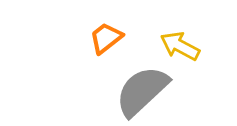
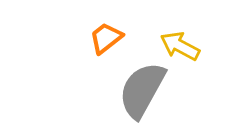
gray semicircle: moved 1 px up; rotated 18 degrees counterclockwise
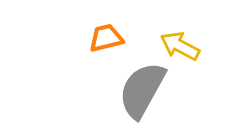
orange trapezoid: rotated 24 degrees clockwise
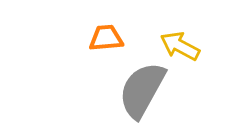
orange trapezoid: rotated 9 degrees clockwise
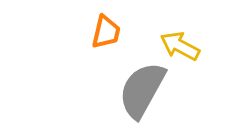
orange trapezoid: moved 6 px up; rotated 108 degrees clockwise
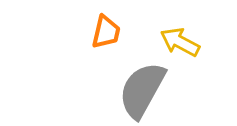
yellow arrow: moved 4 px up
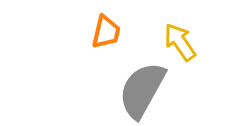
yellow arrow: rotated 27 degrees clockwise
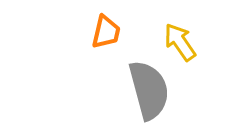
gray semicircle: moved 7 px right; rotated 136 degrees clockwise
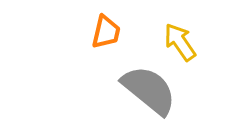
gray semicircle: rotated 36 degrees counterclockwise
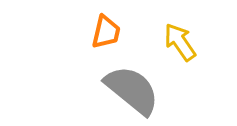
gray semicircle: moved 17 px left
